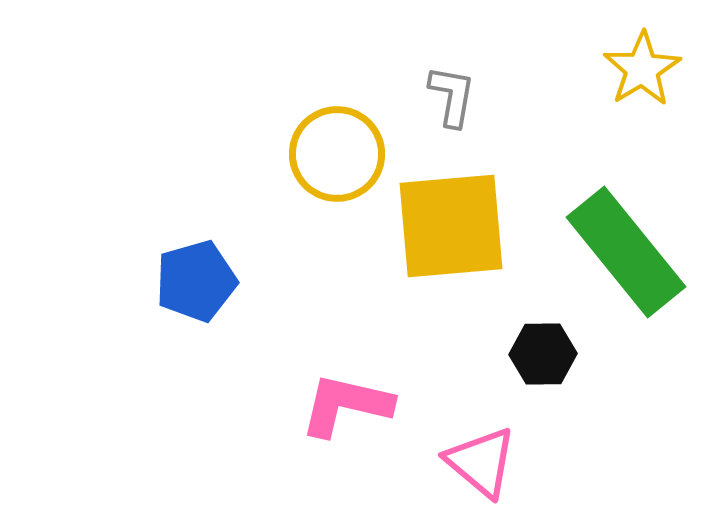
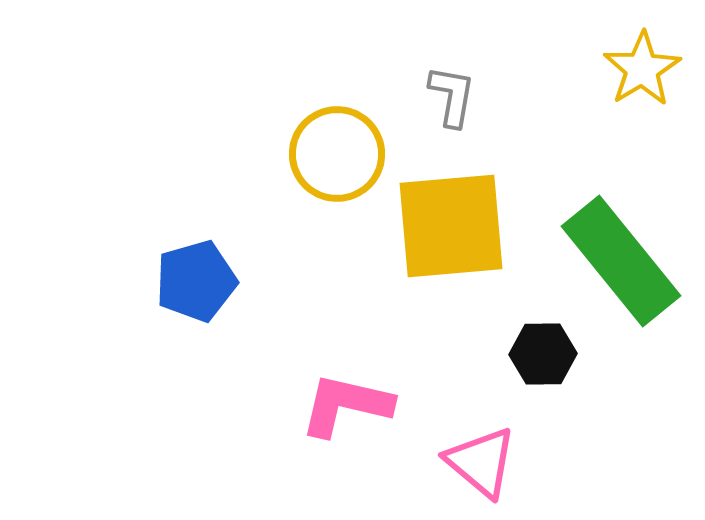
green rectangle: moved 5 px left, 9 px down
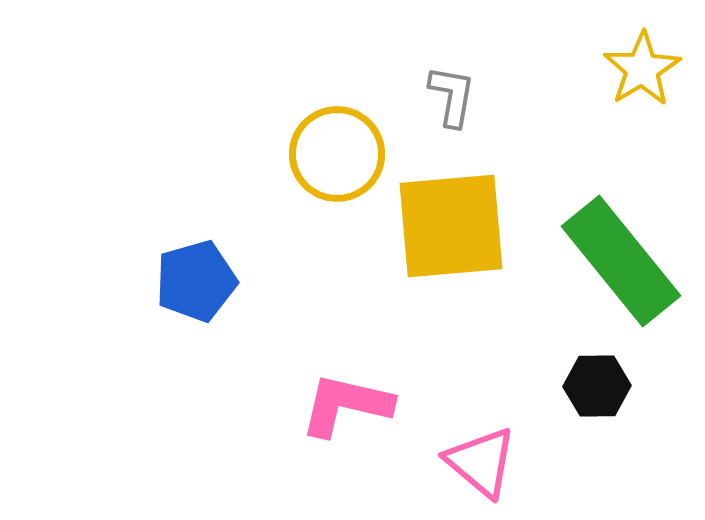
black hexagon: moved 54 px right, 32 px down
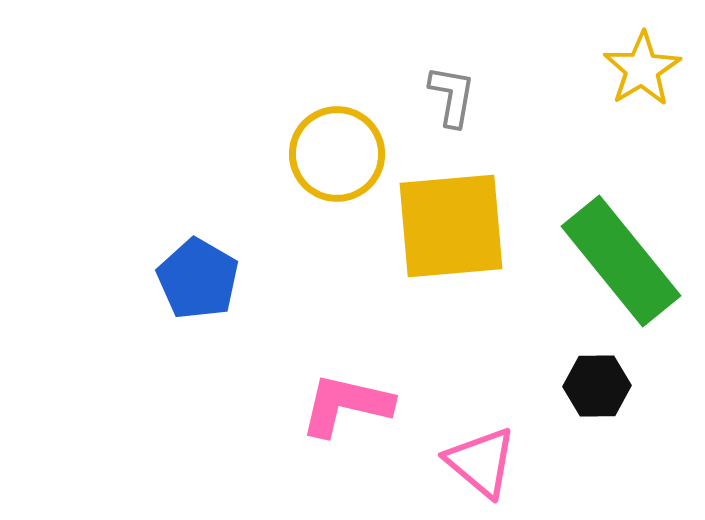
blue pentagon: moved 2 px right, 2 px up; rotated 26 degrees counterclockwise
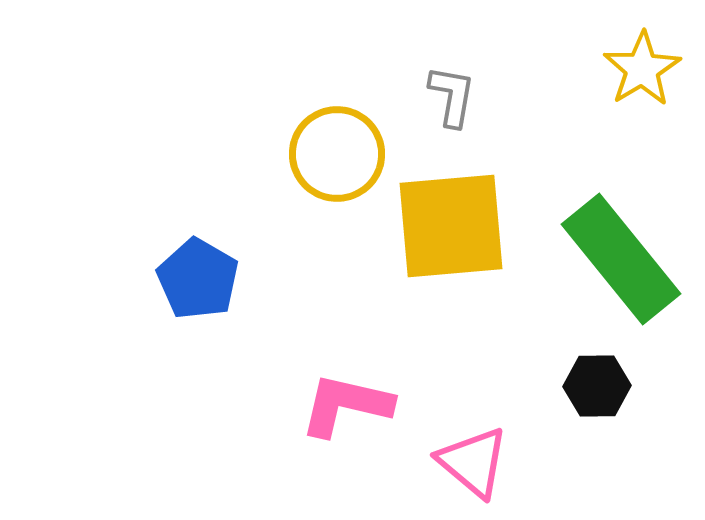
green rectangle: moved 2 px up
pink triangle: moved 8 px left
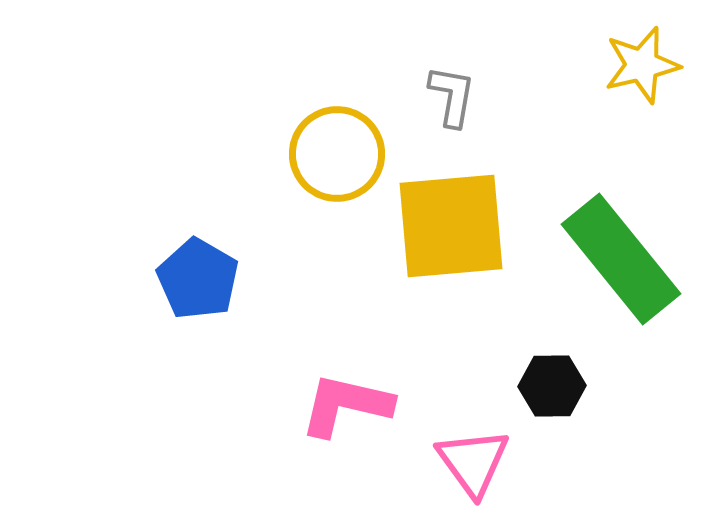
yellow star: moved 4 px up; rotated 18 degrees clockwise
black hexagon: moved 45 px left
pink triangle: rotated 14 degrees clockwise
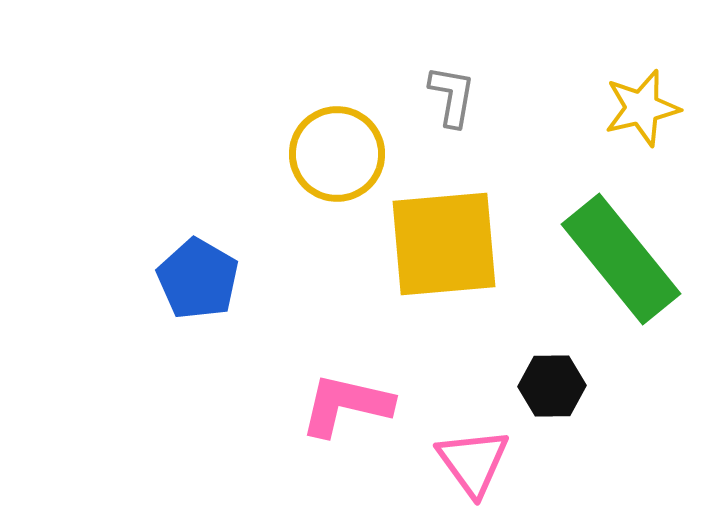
yellow star: moved 43 px down
yellow square: moved 7 px left, 18 px down
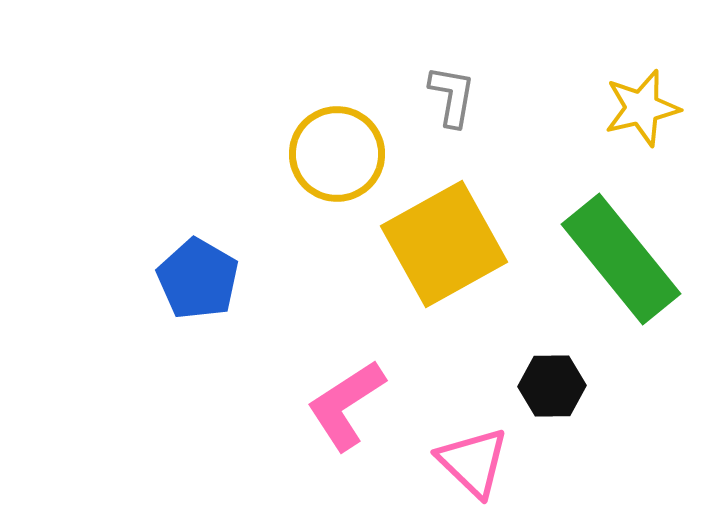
yellow square: rotated 24 degrees counterclockwise
pink L-shape: rotated 46 degrees counterclockwise
pink triangle: rotated 10 degrees counterclockwise
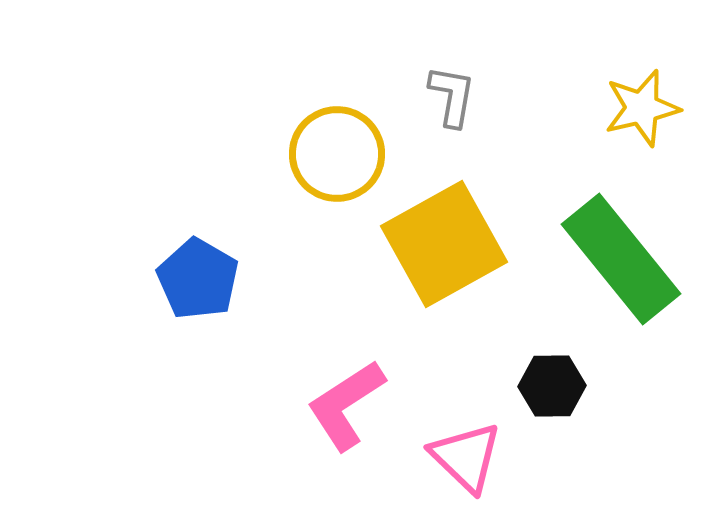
pink triangle: moved 7 px left, 5 px up
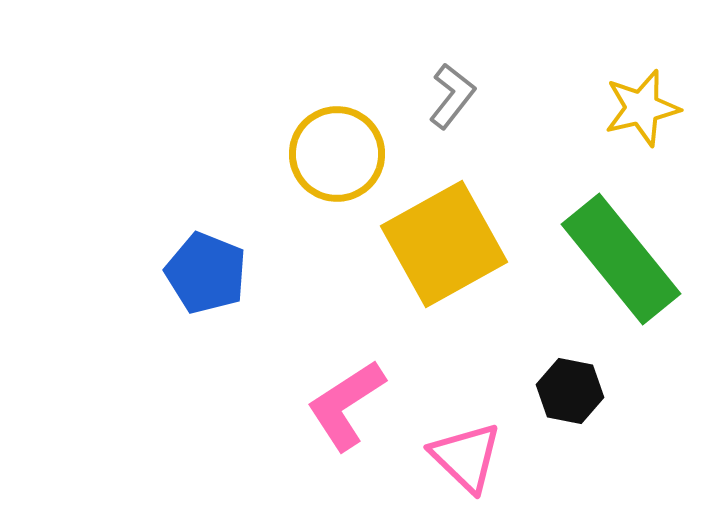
gray L-shape: rotated 28 degrees clockwise
blue pentagon: moved 8 px right, 6 px up; rotated 8 degrees counterclockwise
black hexagon: moved 18 px right, 5 px down; rotated 12 degrees clockwise
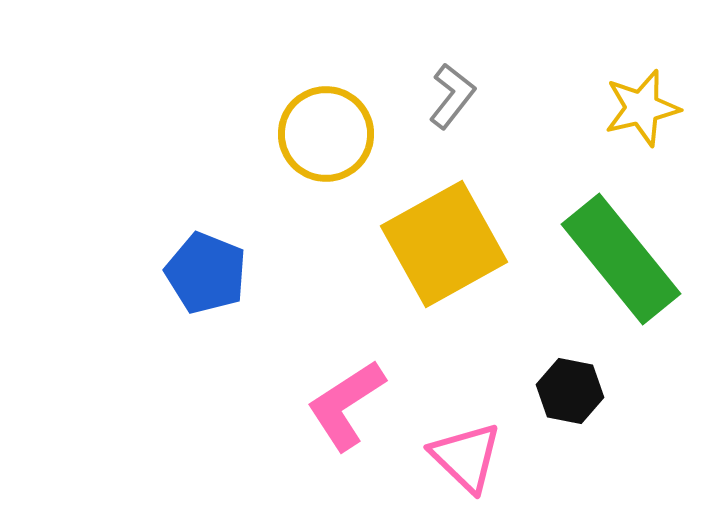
yellow circle: moved 11 px left, 20 px up
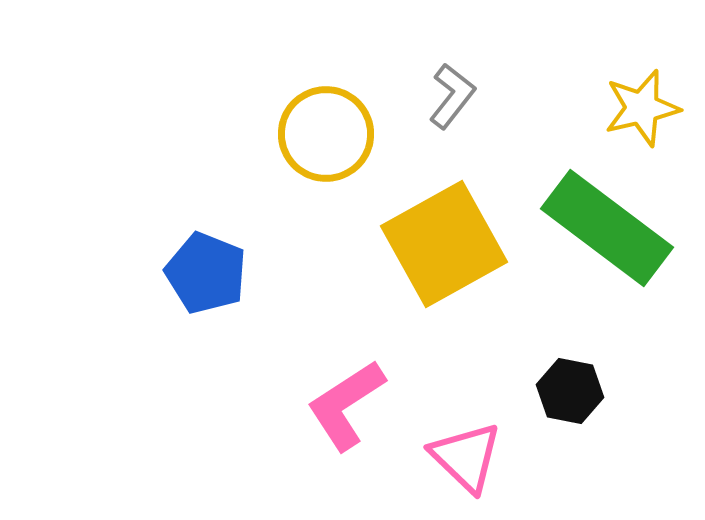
green rectangle: moved 14 px left, 31 px up; rotated 14 degrees counterclockwise
